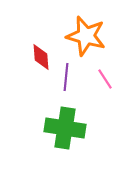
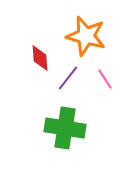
red diamond: moved 1 px left, 1 px down
purple line: moved 2 px right, 1 px down; rotated 32 degrees clockwise
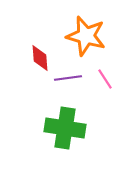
purple line: rotated 44 degrees clockwise
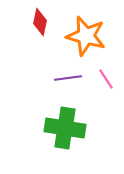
red diamond: moved 36 px up; rotated 16 degrees clockwise
pink line: moved 1 px right
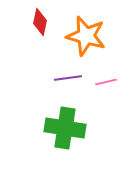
pink line: moved 3 px down; rotated 70 degrees counterclockwise
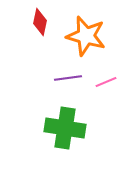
pink line: rotated 10 degrees counterclockwise
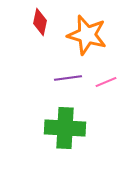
orange star: moved 1 px right, 1 px up
green cross: rotated 6 degrees counterclockwise
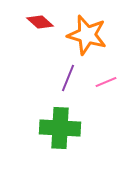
red diamond: rotated 60 degrees counterclockwise
purple line: rotated 60 degrees counterclockwise
green cross: moved 5 px left
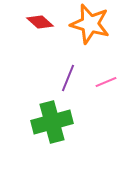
orange star: moved 3 px right, 11 px up
green cross: moved 8 px left, 6 px up; rotated 18 degrees counterclockwise
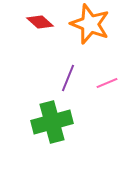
orange star: rotated 6 degrees clockwise
pink line: moved 1 px right, 1 px down
